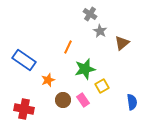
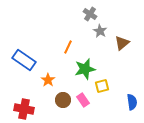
orange star: rotated 16 degrees counterclockwise
yellow square: rotated 16 degrees clockwise
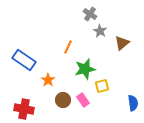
blue semicircle: moved 1 px right, 1 px down
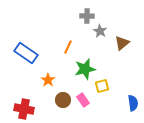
gray cross: moved 3 px left, 2 px down; rotated 32 degrees counterclockwise
blue rectangle: moved 2 px right, 7 px up
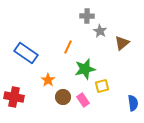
brown circle: moved 3 px up
red cross: moved 10 px left, 12 px up
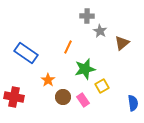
yellow square: rotated 16 degrees counterclockwise
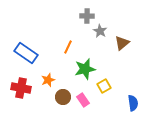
orange star: rotated 16 degrees clockwise
yellow square: moved 2 px right
red cross: moved 7 px right, 9 px up
